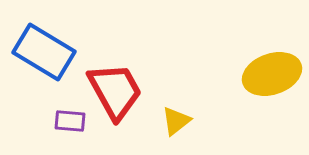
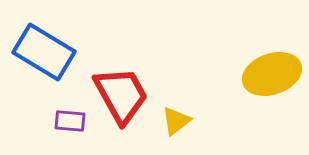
red trapezoid: moved 6 px right, 4 px down
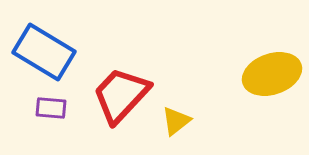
red trapezoid: rotated 108 degrees counterclockwise
purple rectangle: moved 19 px left, 13 px up
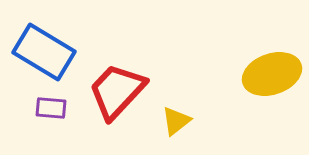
red trapezoid: moved 4 px left, 4 px up
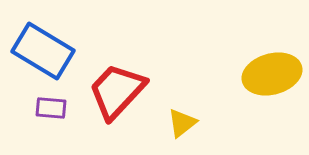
blue rectangle: moved 1 px left, 1 px up
yellow ellipse: rotated 4 degrees clockwise
yellow triangle: moved 6 px right, 2 px down
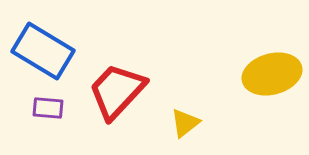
purple rectangle: moved 3 px left
yellow triangle: moved 3 px right
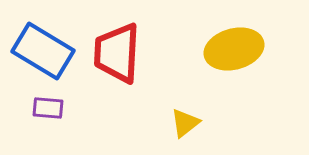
yellow ellipse: moved 38 px left, 25 px up
red trapezoid: moved 38 px up; rotated 40 degrees counterclockwise
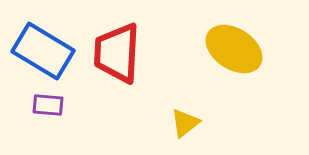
yellow ellipse: rotated 48 degrees clockwise
purple rectangle: moved 3 px up
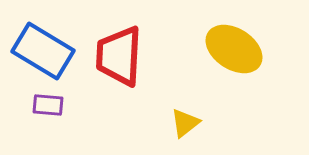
red trapezoid: moved 2 px right, 3 px down
